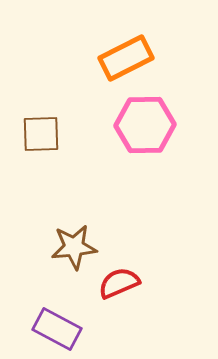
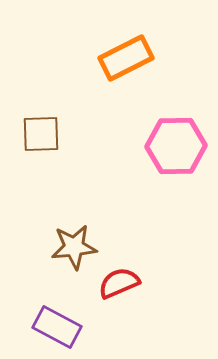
pink hexagon: moved 31 px right, 21 px down
purple rectangle: moved 2 px up
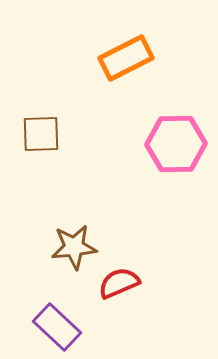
pink hexagon: moved 2 px up
purple rectangle: rotated 15 degrees clockwise
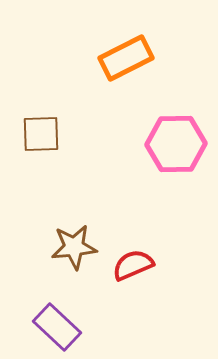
red semicircle: moved 14 px right, 18 px up
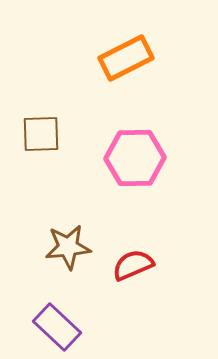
pink hexagon: moved 41 px left, 14 px down
brown star: moved 6 px left
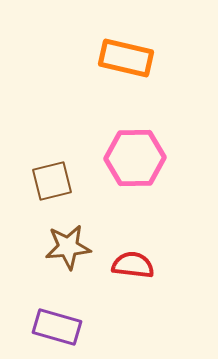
orange rectangle: rotated 40 degrees clockwise
brown square: moved 11 px right, 47 px down; rotated 12 degrees counterclockwise
red semicircle: rotated 30 degrees clockwise
purple rectangle: rotated 27 degrees counterclockwise
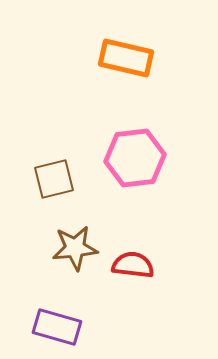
pink hexagon: rotated 6 degrees counterclockwise
brown square: moved 2 px right, 2 px up
brown star: moved 7 px right, 1 px down
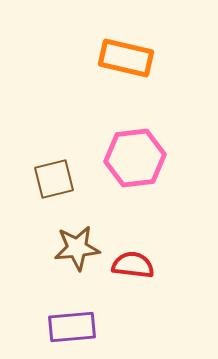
brown star: moved 2 px right
purple rectangle: moved 15 px right; rotated 21 degrees counterclockwise
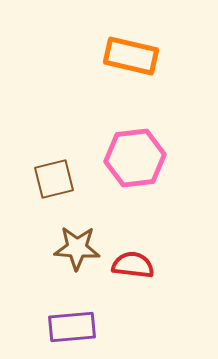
orange rectangle: moved 5 px right, 2 px up
brown star: rotated 9 degrees clockwise
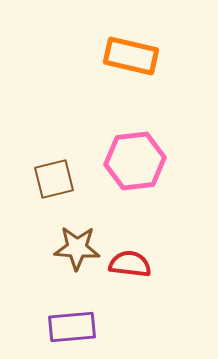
pink hexagon: moved 3 px down
red semicircle: moved 3 px left, 1 px up
